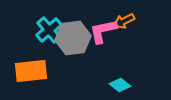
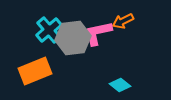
orange arrow: moved 1 px left
pink L-shape: moved 5 px left, 2 px down
orange rectangle: moved 4 px right; rotated 16 degrees counterclockwise
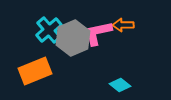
orange arrow: moved 4 px down; rotated 25 degrees clockwise
gray hexagon: rotated 16 degrees counterclockwise
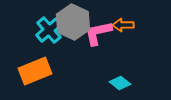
gray hexagon: moved 16 px up; rotated 12 degrees counterclockwise
cyan diamond: moved 2 px up
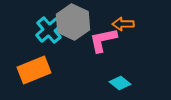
orange arrow: moved 1 px up
pink L-shape: moved 5 px right, 7 px down
orange rectangle: moved 1 px left, 1 px up
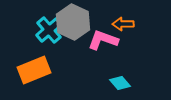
pink L-shape: rotated 32 degrees clockwise
cyan diamond: rotated 10 degrees clockwise
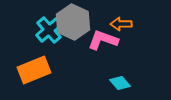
orange arrow: moved 2 px left
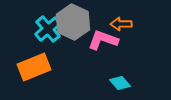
cyan cross: moved 1 px left, 1 px up
orange rectangle: moved 3 px up
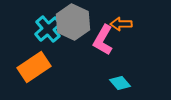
pink L-shape: rotated 80 degrees counterclockwise
orange rectangle: rotated 12 degrees counterclockwise
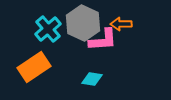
gray hexagon: moved 10 px right, 1 px down
pink L-shape: rotated 124 degrees counterclockwise
cyan diamond: moved 28 px left, 4 px up; rotated 40 degrees counterclockwise
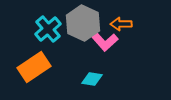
pink L-shape: rotated 52 degrees clockwise
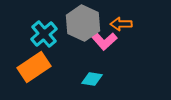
cyan cross: moved 4 px left, 5 px down
pink L-shape: moved 1 px left, 1 px up
